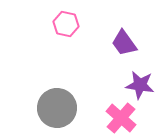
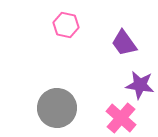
pink hexagon: moved 1 px down
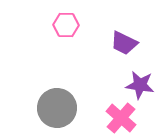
pink hexagon: rotated 10 degrees counterclockwise
purple trapezoid: rotated 28 degrees counterclockwise
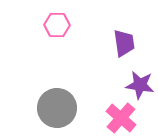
pink hexagon: moved 9 px left
purple trapezoid: rotated 124 degrees counterclockwise
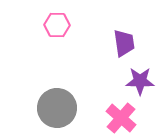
purple star: moved 4 px up; rotated 8 degrees counterclockwise
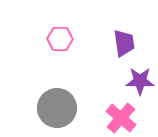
pink hexagon: moved 3 px right, 14 px down
